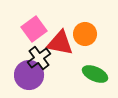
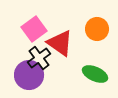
orange circle: moved 12 px right, 5 px up
red triangle: rotated 24 degrees clockwise
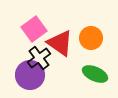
orange circle: moved 6 px left, 9 px down
purple circle: moved 1 px right
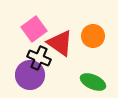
orange circle: moved 2 px right, 2 px up
black cross: rotated 30 degrees counterclockwise
green ellipse: moved 2 px left, 8 px down
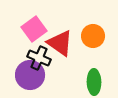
green ellipse: moved 1 px right; rotated 65 degrees clockwise
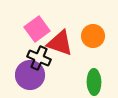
pink square: moved 3 px right
red triangle: rotated 16 degrees counterclockwise
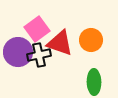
orange circle: moved 2 px left, 4 px down
black cross: moved 3 px up; rotated 35 degrees counterclockwise
purple circle: moved 12 px left, 23 px up
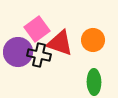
orange circle: moved 2 px right
black cross: rotated 25 degrees clockwise
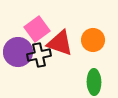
black cross: rotated 25 degrees counterclockwise
